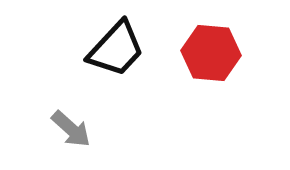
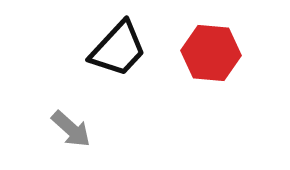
black trapezoid: moved 2 px right
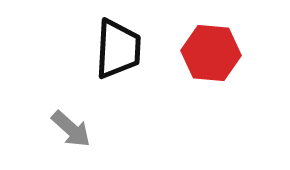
black trapezoid: rotated 40 degrees counterclockwise
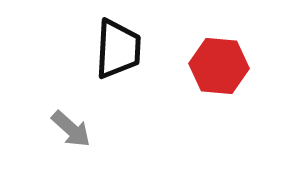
red hexagon: moved 8 px right, 13 px down
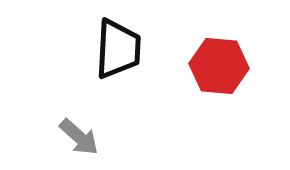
gray arrow: moved 8 px right, 8 px down
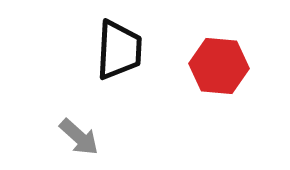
black trapezoid: moved 1 px right, 1 px down
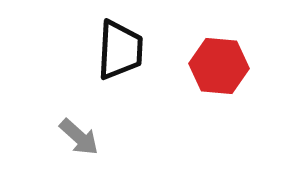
black trapezoid: moved 1 px right
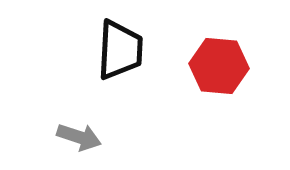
gray arrow: rotated 24 degrees counterclockwise
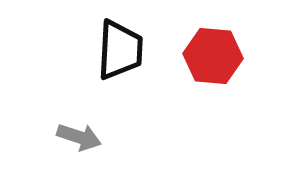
red hexagon: moved 6 px left, 10 px up
